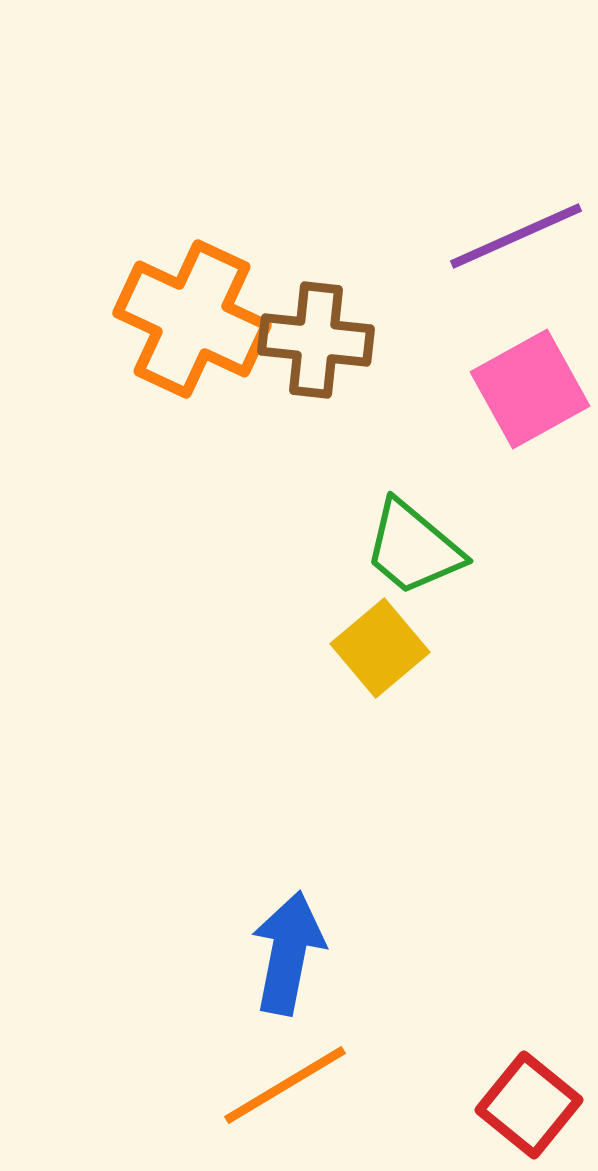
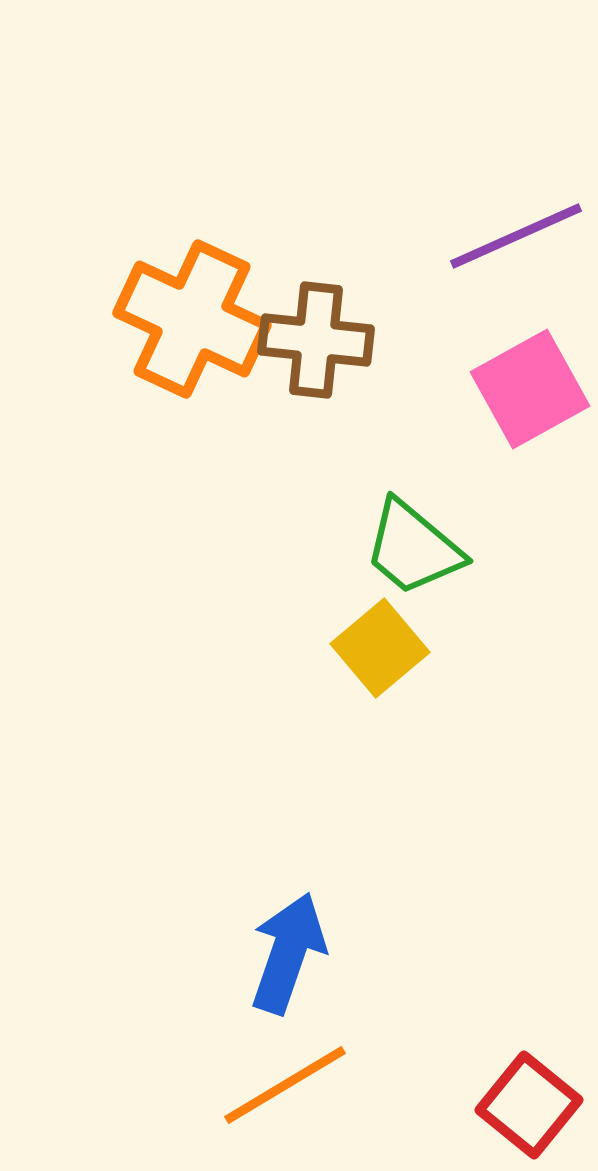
blue arrow: rotated 8 degrees clockwise
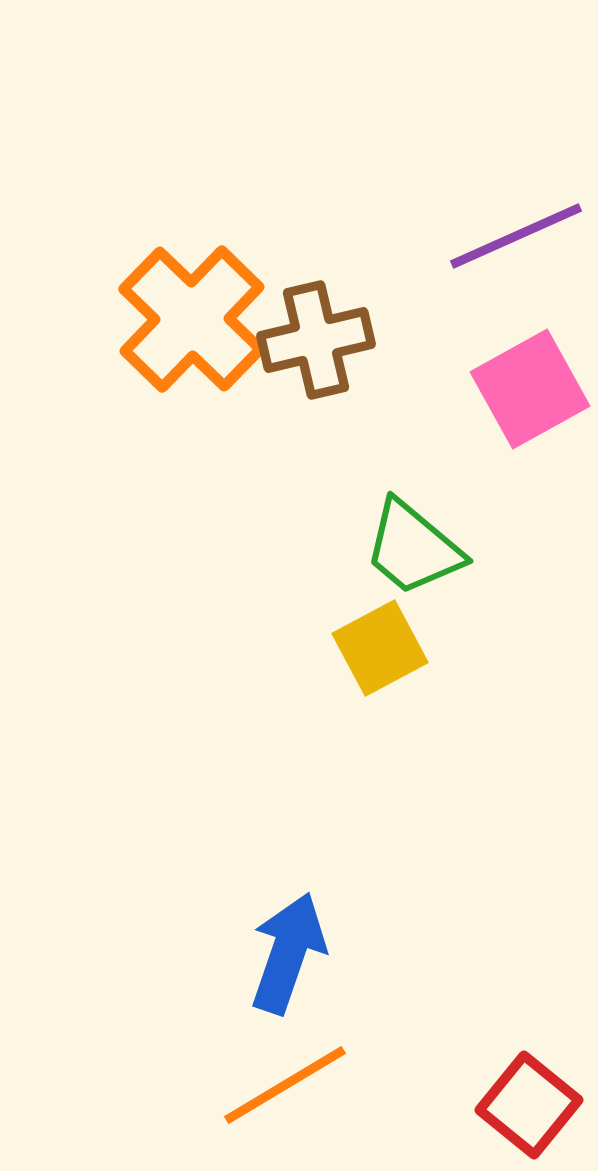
orange cross: rotated 19 degrees clockwise
brown cross: rotated 19 degrees counterclockwise
yellow square: rotated 12 degrees clockwise
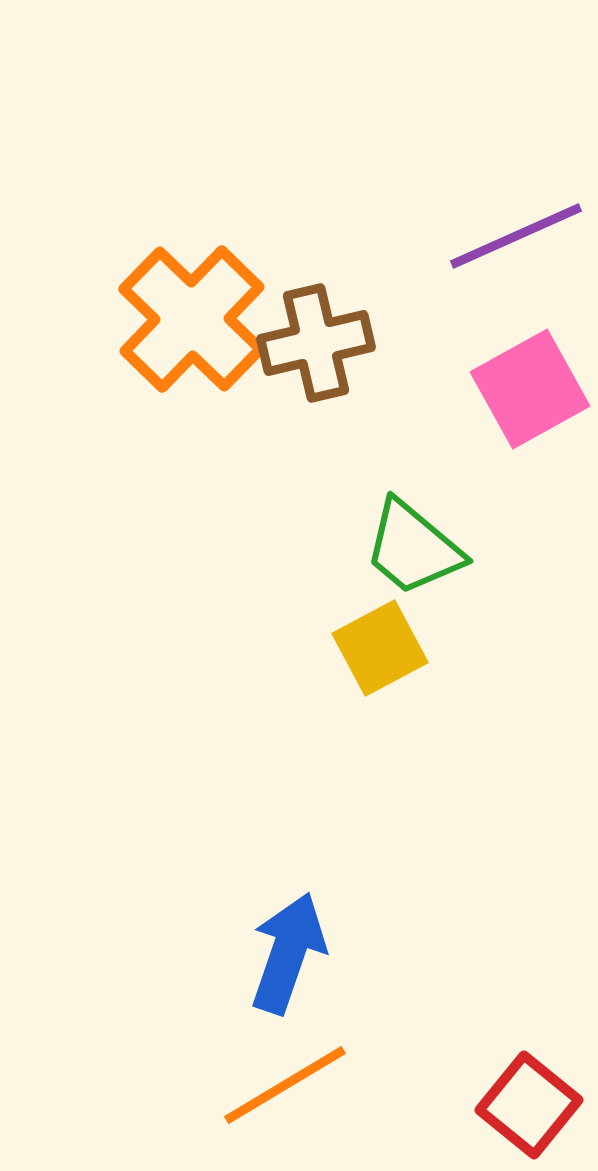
brown cross: moved 3 px down
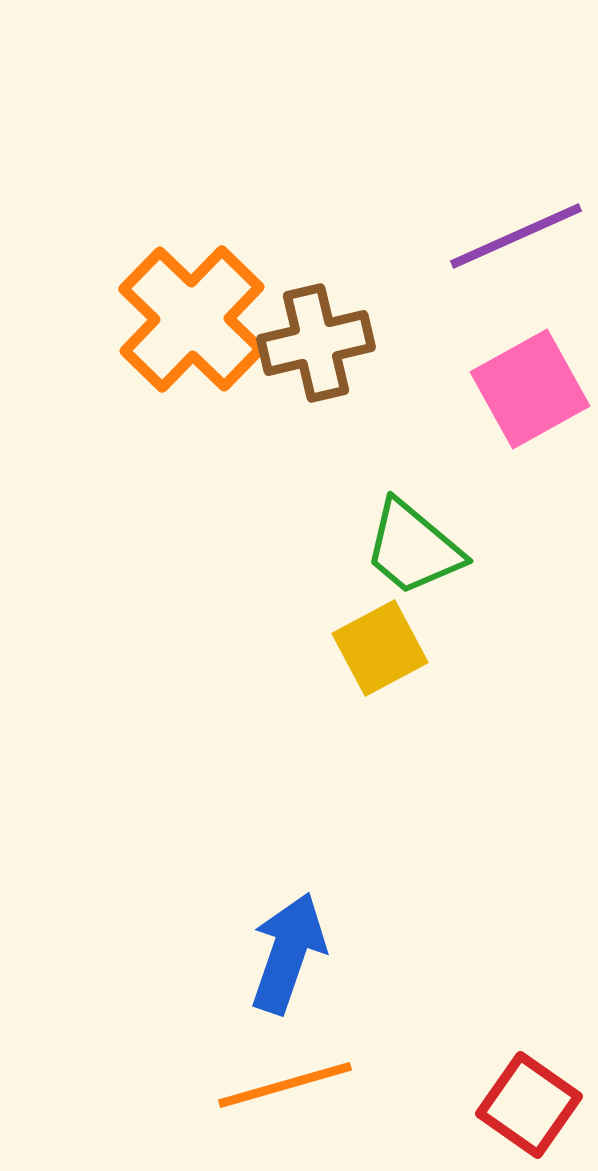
orange line: rotated 15 degrees clockwise
red square: rotated 4 degrees counterclockwise
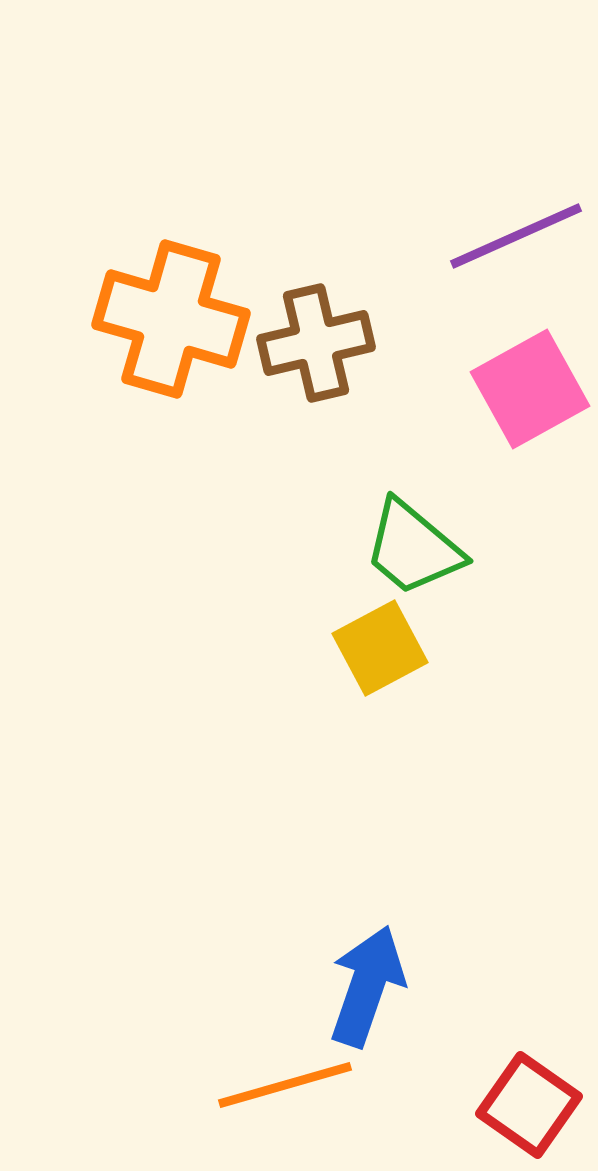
orange cross: moved 21 px left; rotated 28 degrees counterclockwise
blue arrow: moved 79 px right, 33 px down
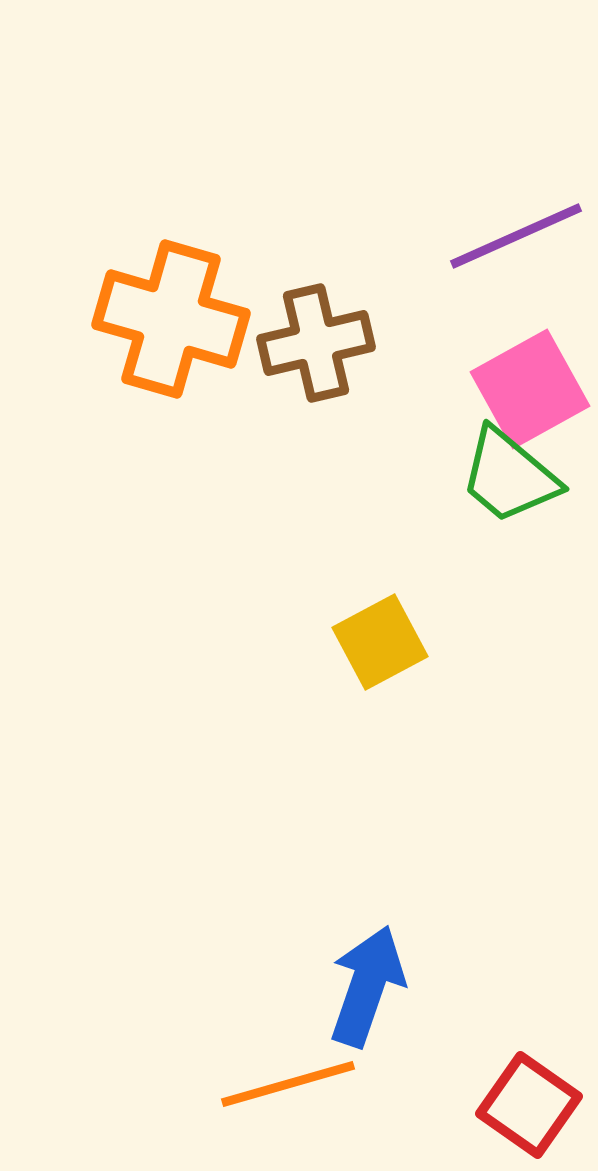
green trapezoid: moved 96 px right, 72 px up
yellow square: moved 6 px up
orange line: moved 3 px right, 1 px up
